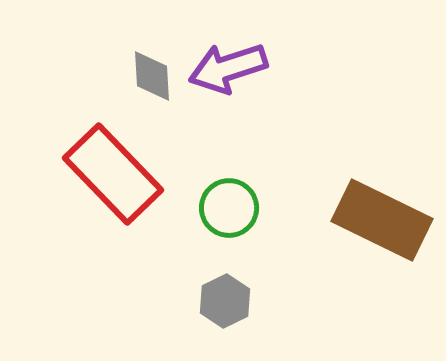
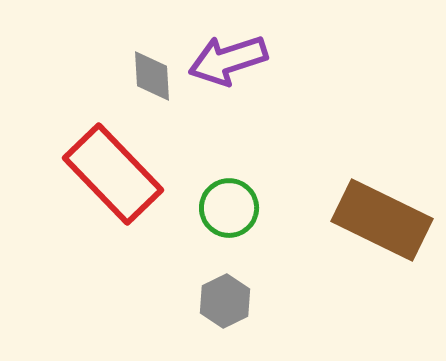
purple arrow: moved 8 px up
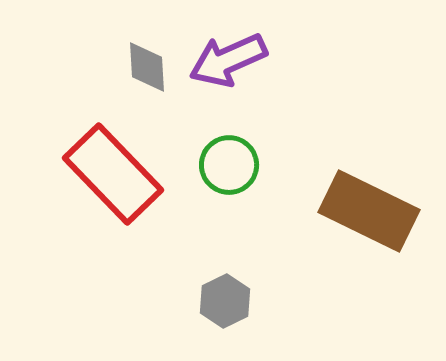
purple arrow: rotated 6 degrees counterclockwise
gray diamond: moved 5 px left, 9 px up
green circle: moved 43 px up
brown rectangle: moved 13 px left, 9 px up
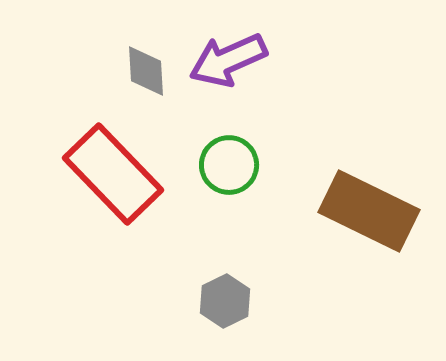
gray diamond: moved 1 px left, 4 px down
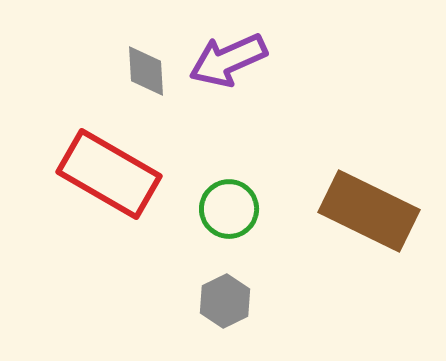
green circle: moved 44 px down
red rectangle: moved 4 px left; rotated 16 degrees counterclockwise
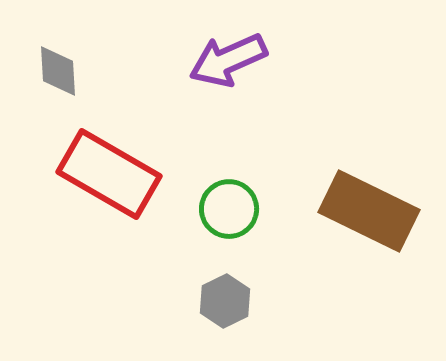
gray diamond: moved 88 px left
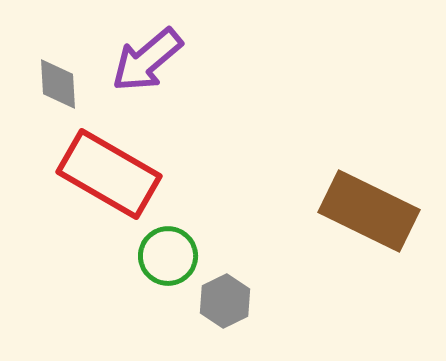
purple arrow: moved 81 px left; rotated 16 degrees counterclockwise
gray diamond: moved 13 px down
green circle: moved 61 px left, 47 px down
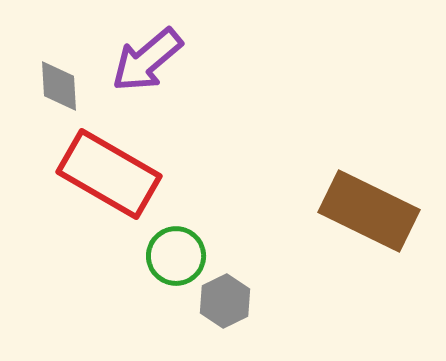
gray diamond: moved 1 px right, 2 px down
green circle: moved 8 px right
